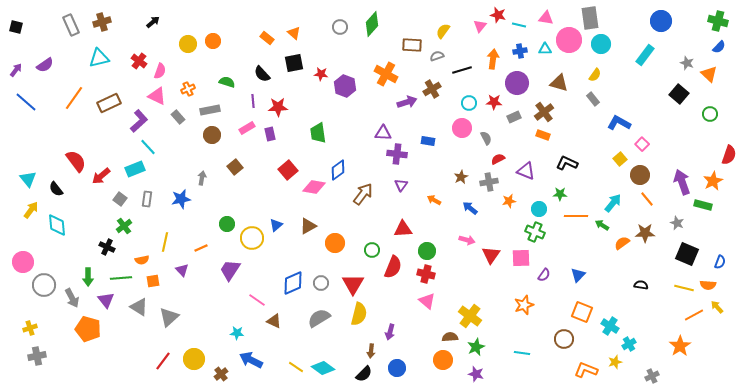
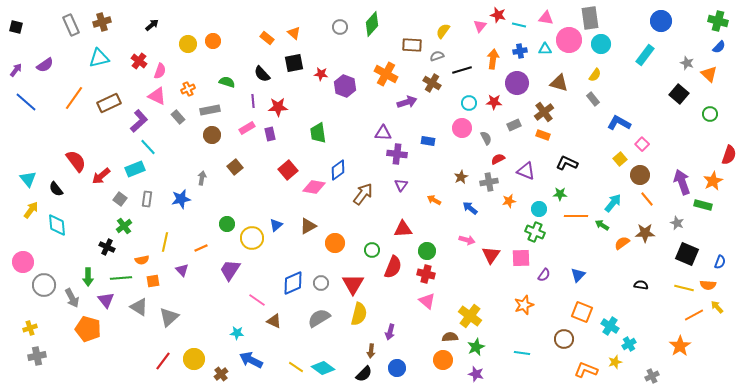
black arrow at (153, 22): moved 1 px left, 3 px down
brown cross at (432, 89): moved 6 px up; rotated 30 degrees counterclockwise
gray rectangle at (514, 117): moved 8 px down
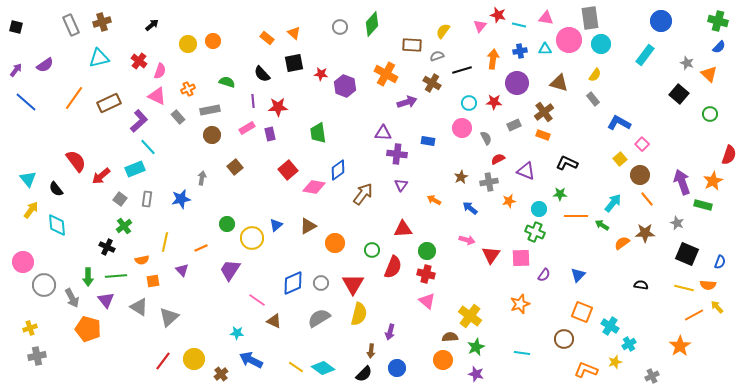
green line at (121, 278): moved 5 px left, 2 px up
orange star at (524, 305): moved 4 px left, 1 px up
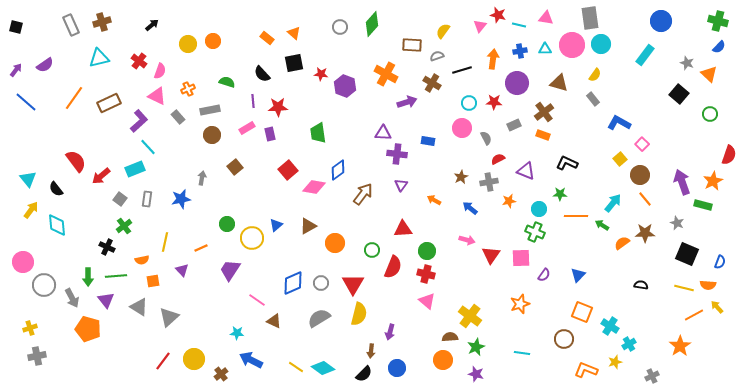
pink circle at (569, 40): moved 3 px right, 5 px down
orange line at (647, 199): moved 2 px left
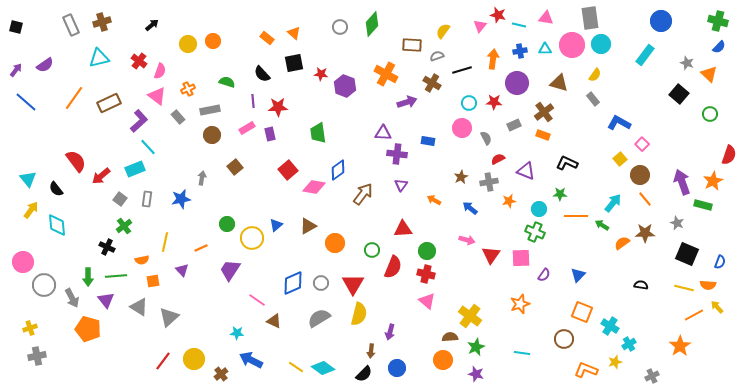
pink triangle at (157, 96): rotated 12 degrees clockwise
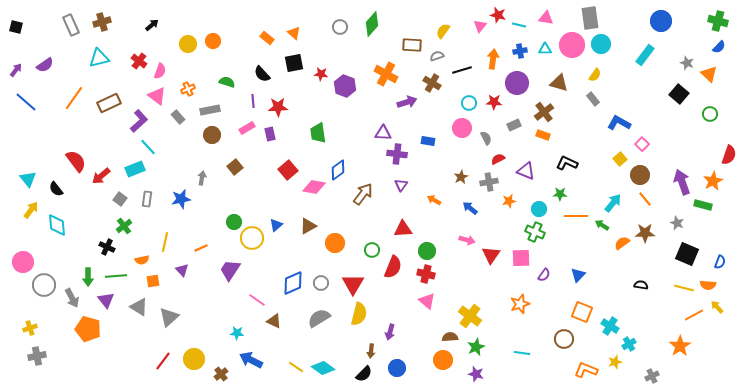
green circle at (227, 224): moved 7 px right, 2 px up
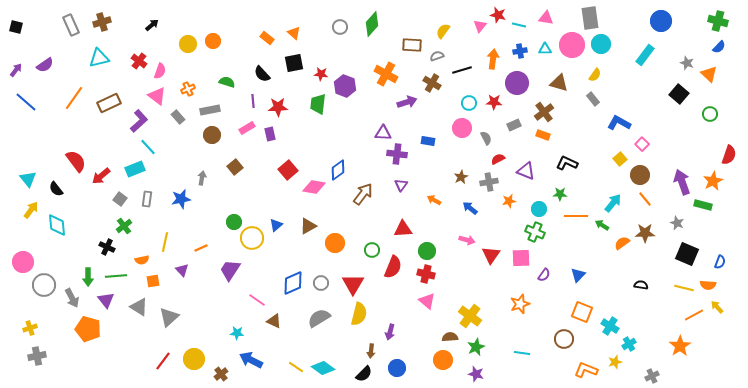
green trapezoid at (318, 133): moved 29 px up; rotated 15 degrees clockwise
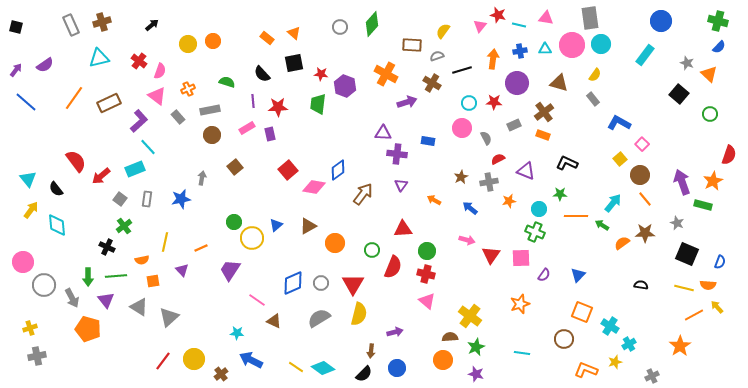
purple arrow at (390, 332): moved 5 px right; rotated 119 degrees counterclockwise
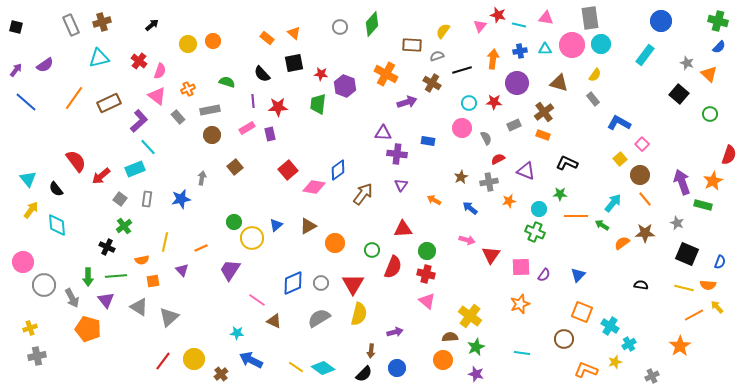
pink square at (521, 258): moved 9 px down
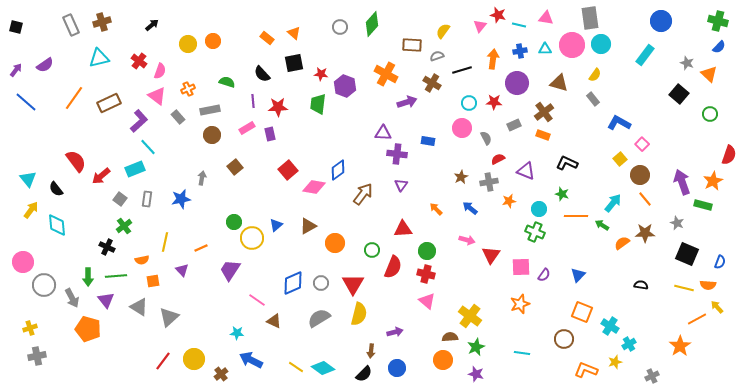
green star at (560, 194): moved 2 px right; rotated 16 degrees clockwise
orange arrow at (434, 200): moved 2 px right, 9 px down; rotated 16 degrees clockwise
orange line at (694, 315): moved 3 px right, 4 px down
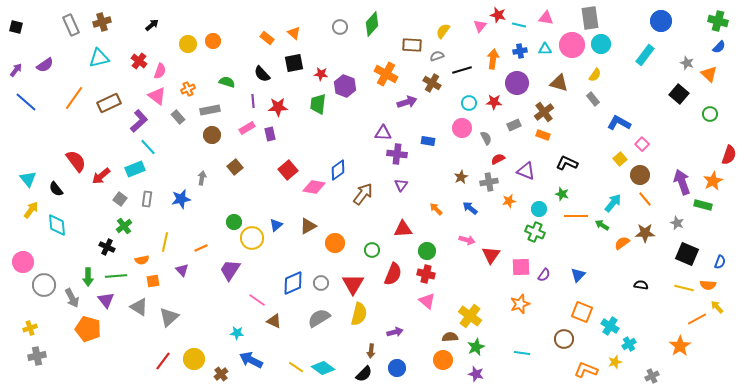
red semicircle at (393, 267): moved 7 px down
